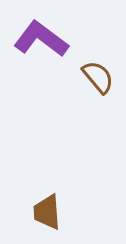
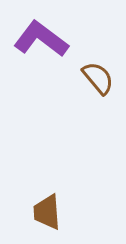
brown semicircle: moved 1 px down
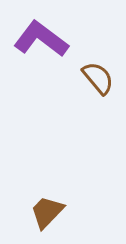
brown trapezoid: rotated 48 degrees clockwise
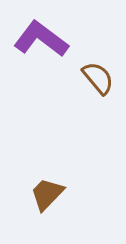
brown trapezoid: moved 18 px up
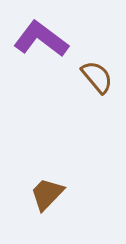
brown semicircle: moved 1 px left, 1 px up
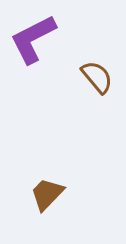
purple L-shape: moved 8 px left; rotated 64 degrees counterclockwise
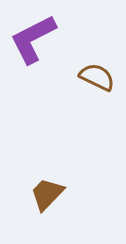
brown semicircle: rotated 24 degrees counterclockwise
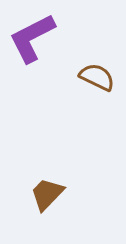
purple L-shape: moved 1 px left, 1 px up
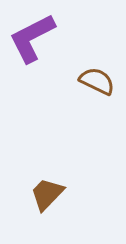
brown semicircle: moved 4 px down
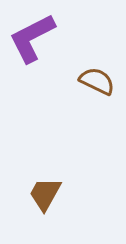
brown trapezoid: moved 2 px left; rotated 15 degrees counterclockwise
